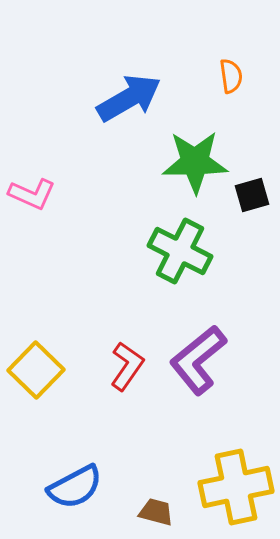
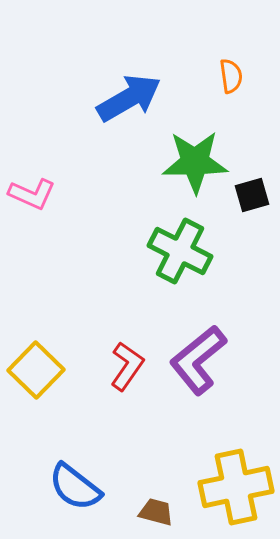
blue semicircle: rotated 66 degrees clockwise
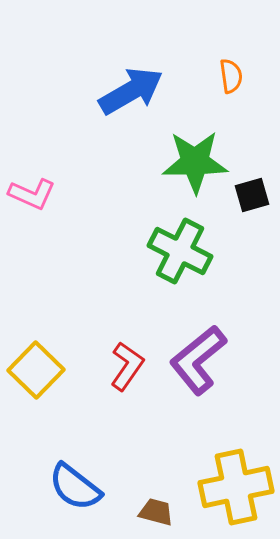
blue arrow: moved 2 px right, 7 px up
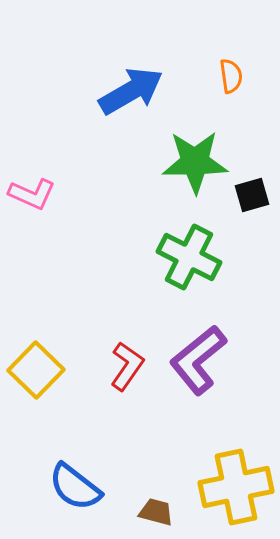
green cross: moved 9 px right, 6 px down
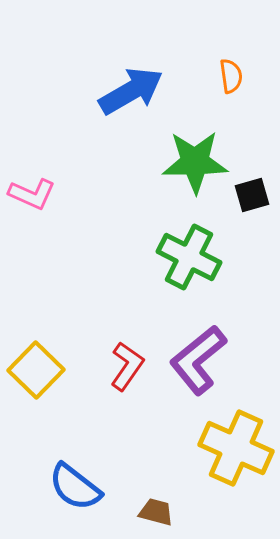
yellow cross: moved 39 px up; rotated 36 degrees clockwise
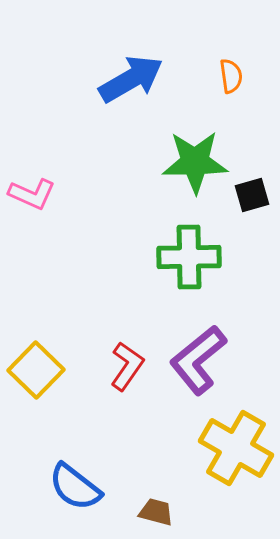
blue arrow: moved 12 px up
green cross: rotated 28 degrees counterclockwise
yellow cross: rotated 6 degrees clockwise
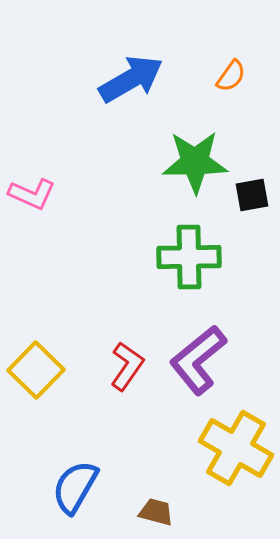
orange semicircle: rotated 44 degrees clockwise
black square: rotated 6 degrees clockwise
blue semicircle: rotated 82 degrees clockwise
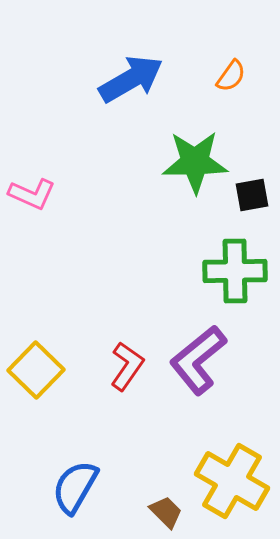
green cross: moved 46 px right, 14 px down
yellow cross: moved 4 px left, 33 px down
brown trapezoid: moved 10 px right; rotated 30 degrees clockwise
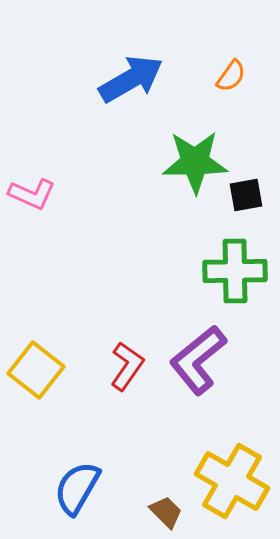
black square: moved 6 px left
yellow square: rotated 6 degrees counterclockwise
blue semicircle: moved 2 px right, 1 px down
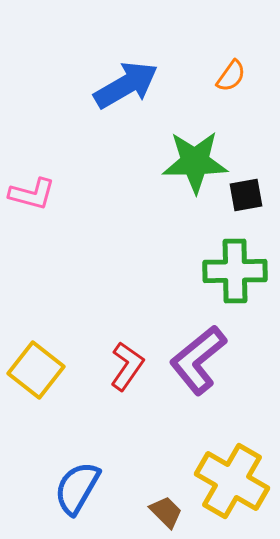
blue arrow: moved 5 px left, 6 px down
pink L-shape: rotated 9 degrees counterclockwise
